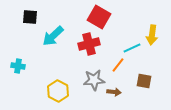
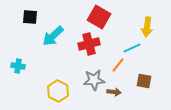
yellow arrow: moved 5 px left, 8 px up
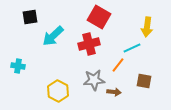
black square: rotated 14 degrees counterclockwise
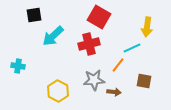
black square: moved 4 px right, 2 px up
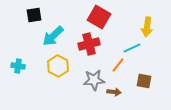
yellow hexagon: moved 25 px up
